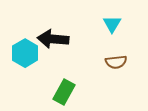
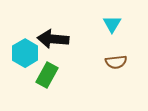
green rectangle: moved 17 px left, 17 px up
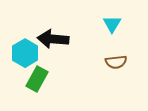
green rectangle: moved 10 px left, 4 px down
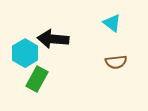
cyan triangle: moved 1 px up; rotated 24 degrees counterclockwise
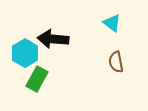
brown semicircle: rotated 85 degrees clockwise
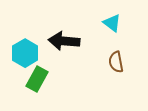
black arrow: moved 11 px right, 2 px down
